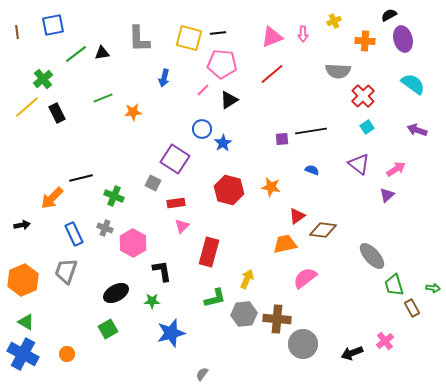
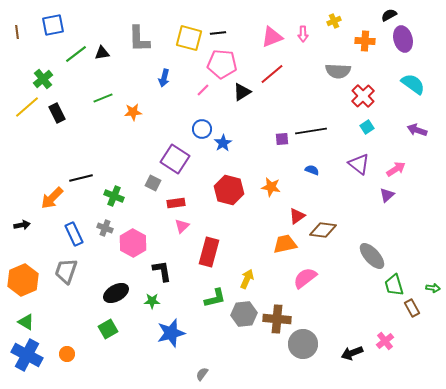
black triangle at (229, 100): moved 13 px right, 8 px up
blue cross at (23, 354): moved 4 px right, 1 px down
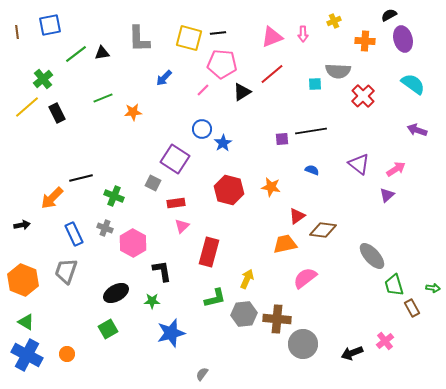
blue square at (53, 25): moved 3 px left
blue arrow at (164, 78): rotated 30 degrees clockwise
cyan square at (367, 127): moved 52 px left, 43 px up; rotated 32 degrees clockwise
orange hexagon at (23, 280): rotated 16 degrees counterclockwise
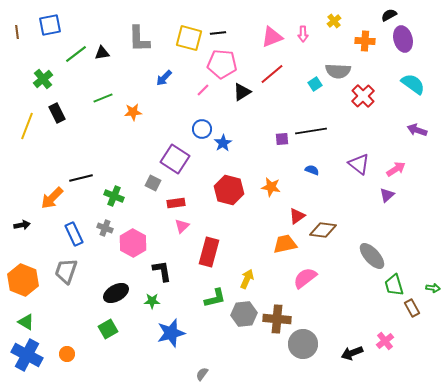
yellow cross at (334, 21): rotated 16 degrees counterclockwise
cyan square at (315, 84): rotated 32 degrees counterclockwise
yellow line at (27, 107): moved 19 px down; rotated 28 degrees counterclockwise
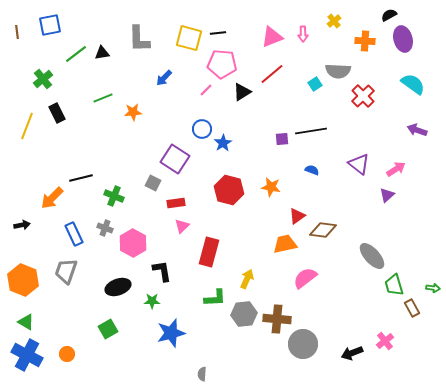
pink line at (203, 90): moved 3 px right
black ellipse at (116, 293): moved 2 px right, 6 px up; rotated 10 degrees clockwise
green L-shape at (215, 298): rotated 10 degrees clockwise
gray semicircle at (202, 374): rotated 32 degrees counterclockwise
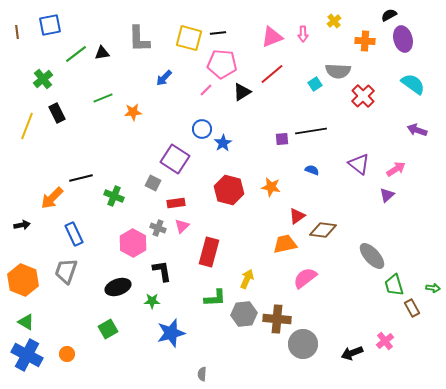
gray cross at (105, 228): moved 53 px right
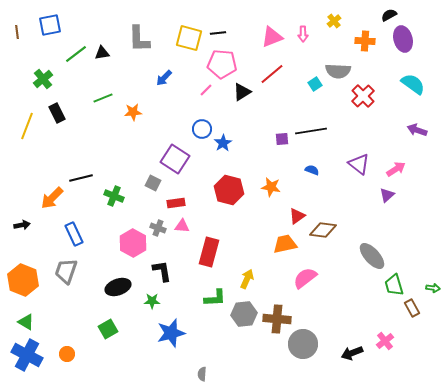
pink triangle at (182, 226): rotated 49 degrees clockwise
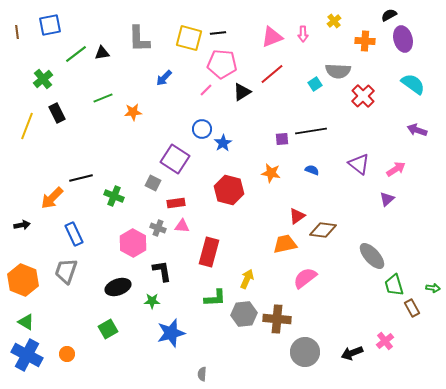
orange star at (271, 187): moved 14 px up
purple triangle at (387, 195): moved 4 px down
gray circle at (303, 344): moved 2 px right, 8 px down
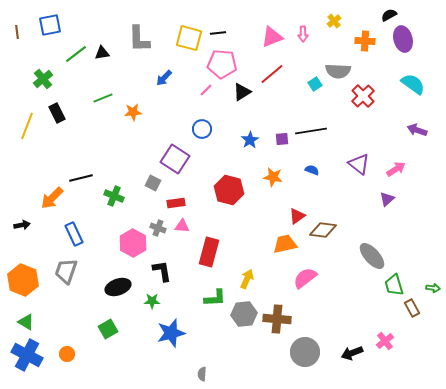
blue star at (223, 143): moved 27 px right, 3 px up
orange star at (271, 173): moved 2 px right, 4 px down
